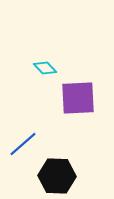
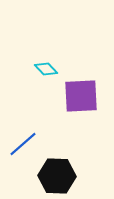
cyan diamond: moved 1 px right, 1 px down
purple square: moved 3 px right, 2 px up
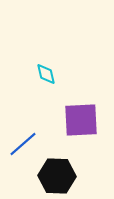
cyan diamond: moved 5 px down; rotated 30 degrees clockwise
purple square: moved 24 px down
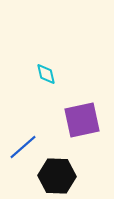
purple square: moved 1 px right; rotated 9 degrees counterclockwise
blue line: moved 3 px down
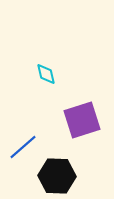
purple square: rotated 6 degrees counterclockwise
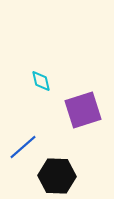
cyan diamond: moved 5 px left, 7 px down
purple square: moved 1 px right, 10 px up
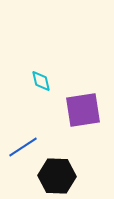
purple square: rotated 9 degrees clockwise
blue line: rotated 8 degrees clockwise
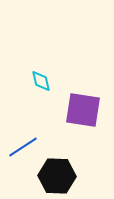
purple square: rotated 18 degrees clockwise
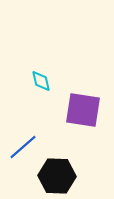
blue line: rotated 8 degrees counterclockwise
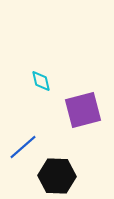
purple square: rotated 24 degrees counterclockwise
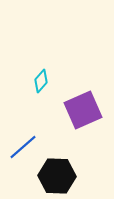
cyan diamond: rotated 55 degrees clockwise
purple square: rotated 9 degrees counterclockwise
